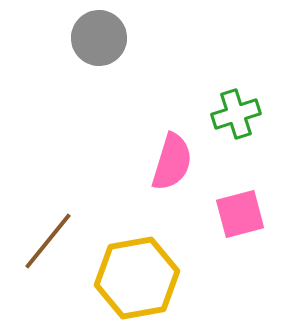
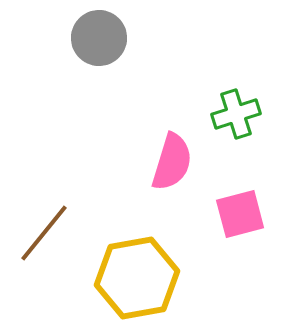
brown line: moved 4 px left, 8 px up
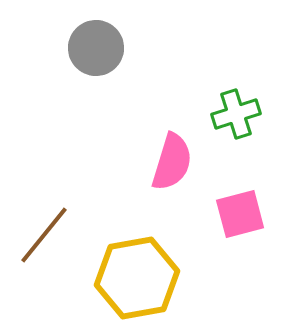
gray circle: moved 3 px left, 10 px down
brown line: moved 2 px down
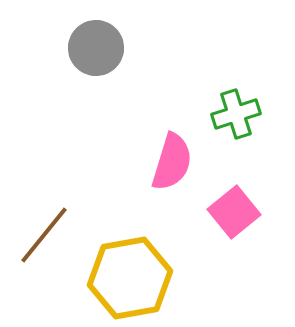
pink square: moved 6 px left, 2 px up; rotated 24 degrees counterclockwise
yellow hexagon: moved 7 px left
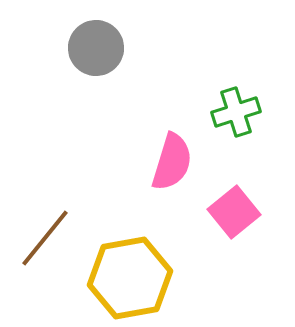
green cross: moved 2 px up
brown line: moved 1 px right, 3 px down
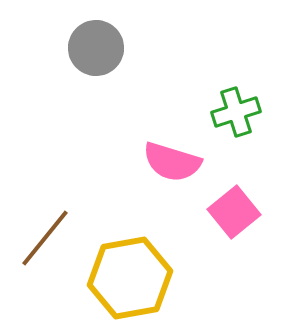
pink semicircle: rotated 90 degrees clockwise
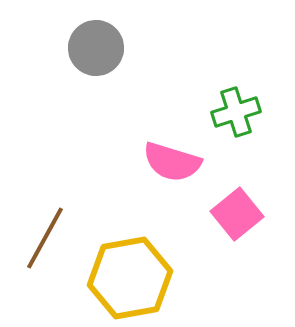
pink square: moved 3 px right, 2 px down
brown line: rotated 10 degrees counterclockwise
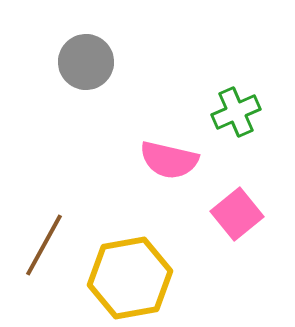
gray circle: moved 10 px left, 14 px down
green cross: rotated 6 degrees counterclockwise
pink semicircle: moved 3 px left, 2 px up; rotated 4 degrees counterclockwise
brown line: moved 1 px left, 7 px down
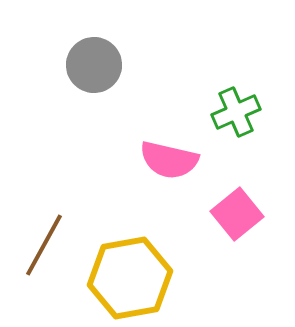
gray circle: moved 8 px right, 3 px down
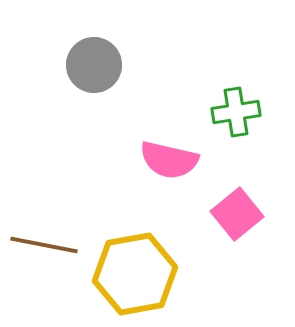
green cross: rotated 15 degrees clockwise
brown line: rotated 72 degrees clockwise
yellow hexagon: moved 5 px right, 4 px up
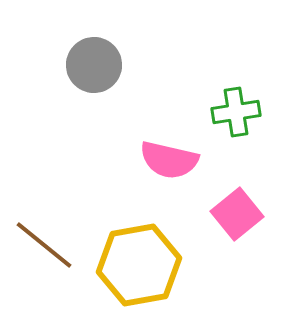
brown line: rotated 28 degrees clockwise
yellow hexagon: moved 4 px right, 9 px up
